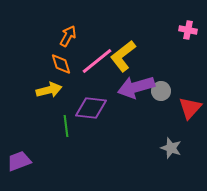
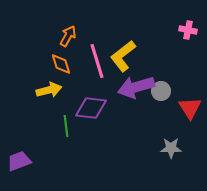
pink line: rotated 68 degrees counterclockwise
red triangle: rotated 15 degrees counterclockwise
gray star: rotated 20 degrees counterclockwise
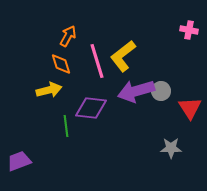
pink cross: moved 1 px right
purple arrow: moved 4 px down
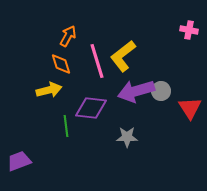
gray star: moved 44 px left, 11 px up
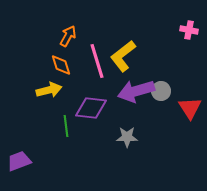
orange diamond: moved 1 px down
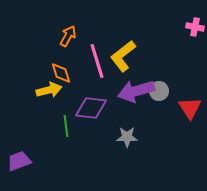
pink cross: moved 6 px right, 3 px up
orange diamond: moved 8 px down
gray circle: moved 2 px left
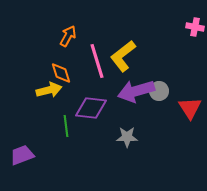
purple trapezoid: moved 3 px right, 6 px up
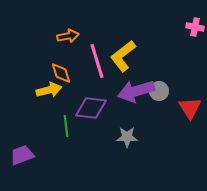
orange arrow: rotated 50 degrees clockwise
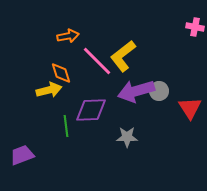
pink line: rotated 28 degrees counterclockwise
purple diamond: moved 2 px down; rotated 8 degrees counterclockwise
